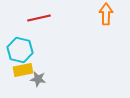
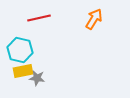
orange arrow: moved 12 px left, 5 px down; rotated 30 degrees clockwise
yellow rectangle: moved 1 px down
gray star: moved 1 px left, 1 px up
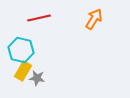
cyan hexagon: moved 1 px right
yellow rectangle: rotated 48 degrees counterclockwise
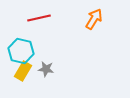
cyan hexagon: moved 1 px down
gray star: moved 9 px right, 9 px up
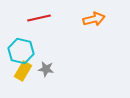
orange arrow: rotated 45 degrees clockwise
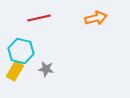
orange arrow: moved 2 px right, 1 px up
yellow rectangle: moved 8 px left
